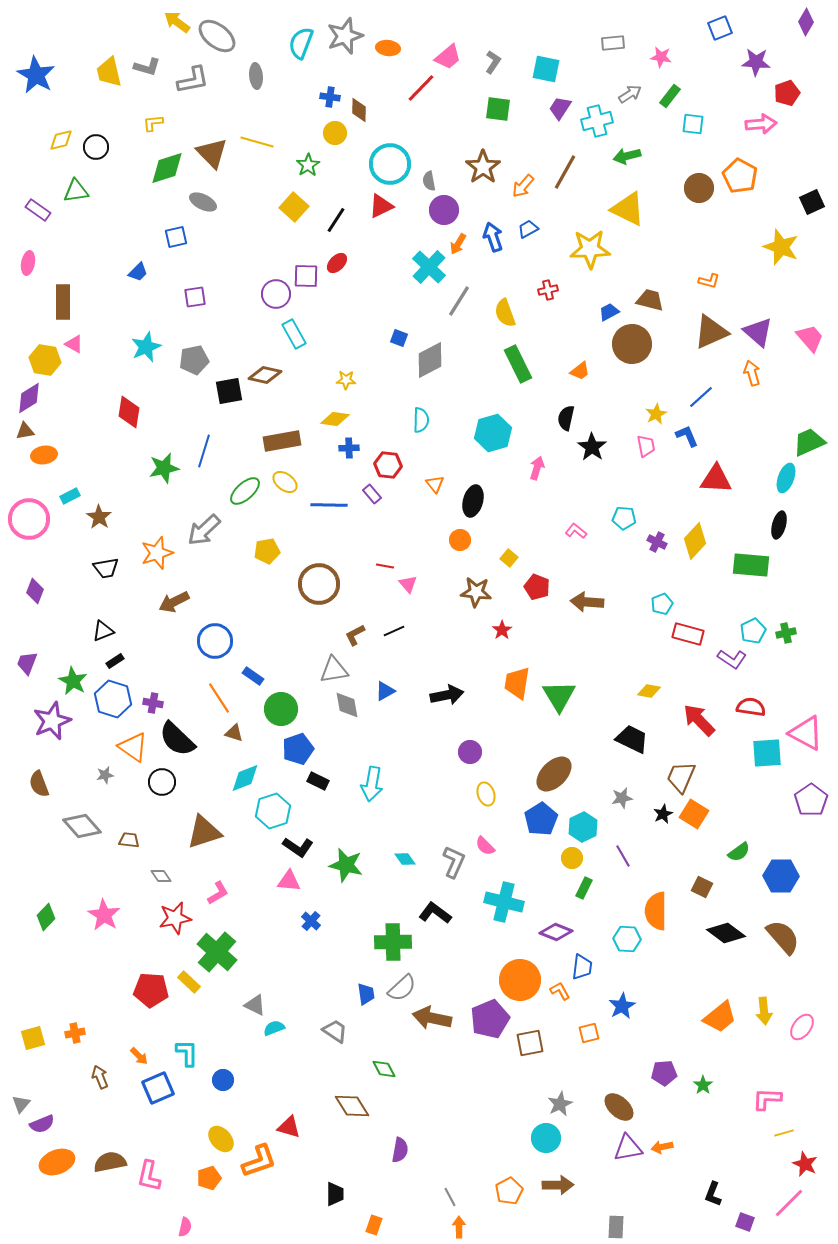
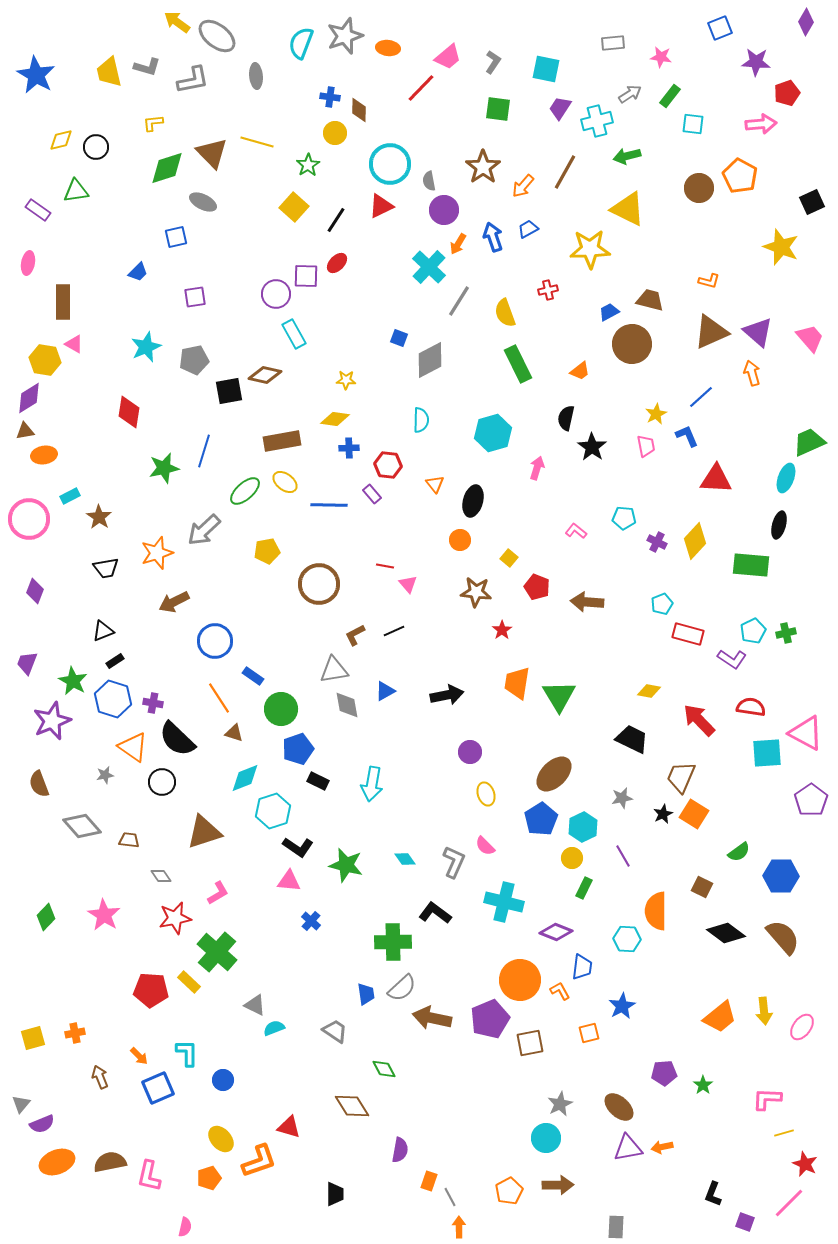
orange rectangle at (374, 1225): moved 55 px right, 44 px up
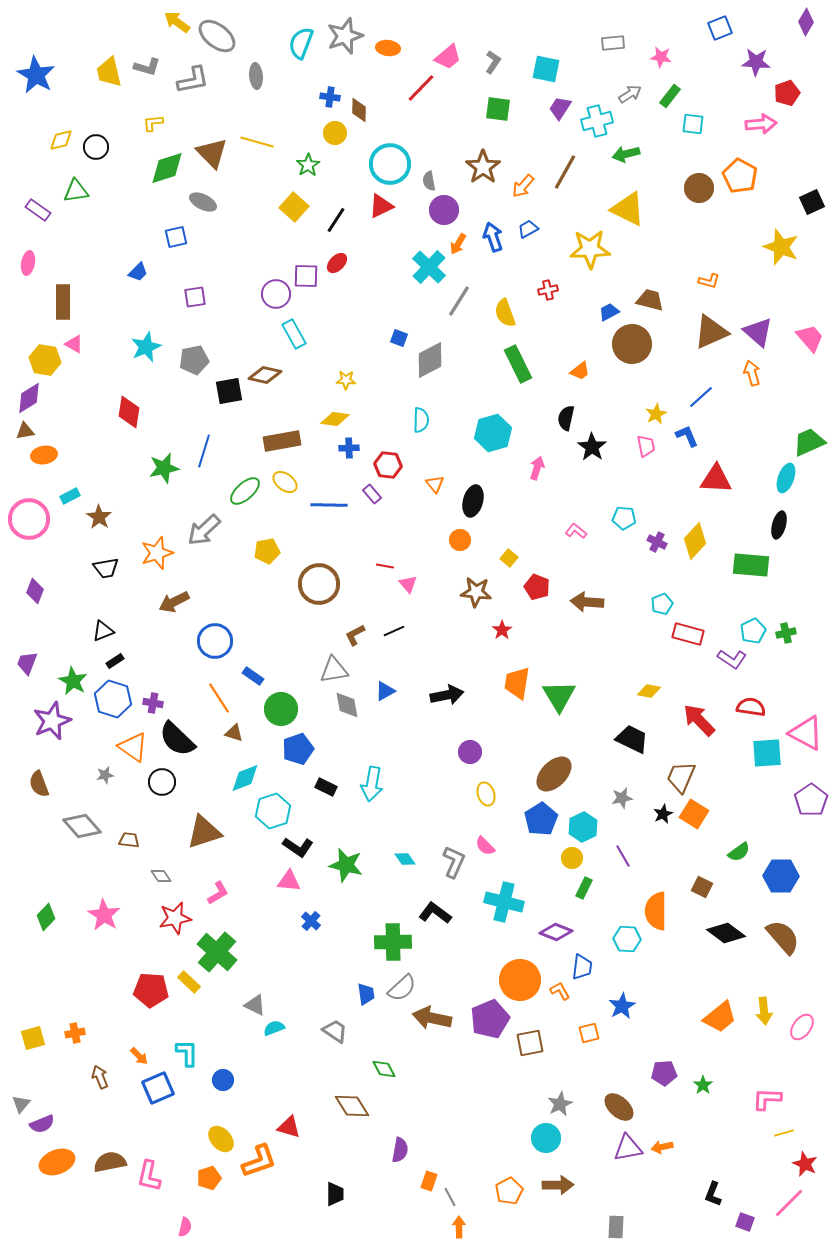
green arrow at (627, 156): moved 1 px left, 2 px up
black rectangle at (318, 781): moved 8 px right, 6 px down
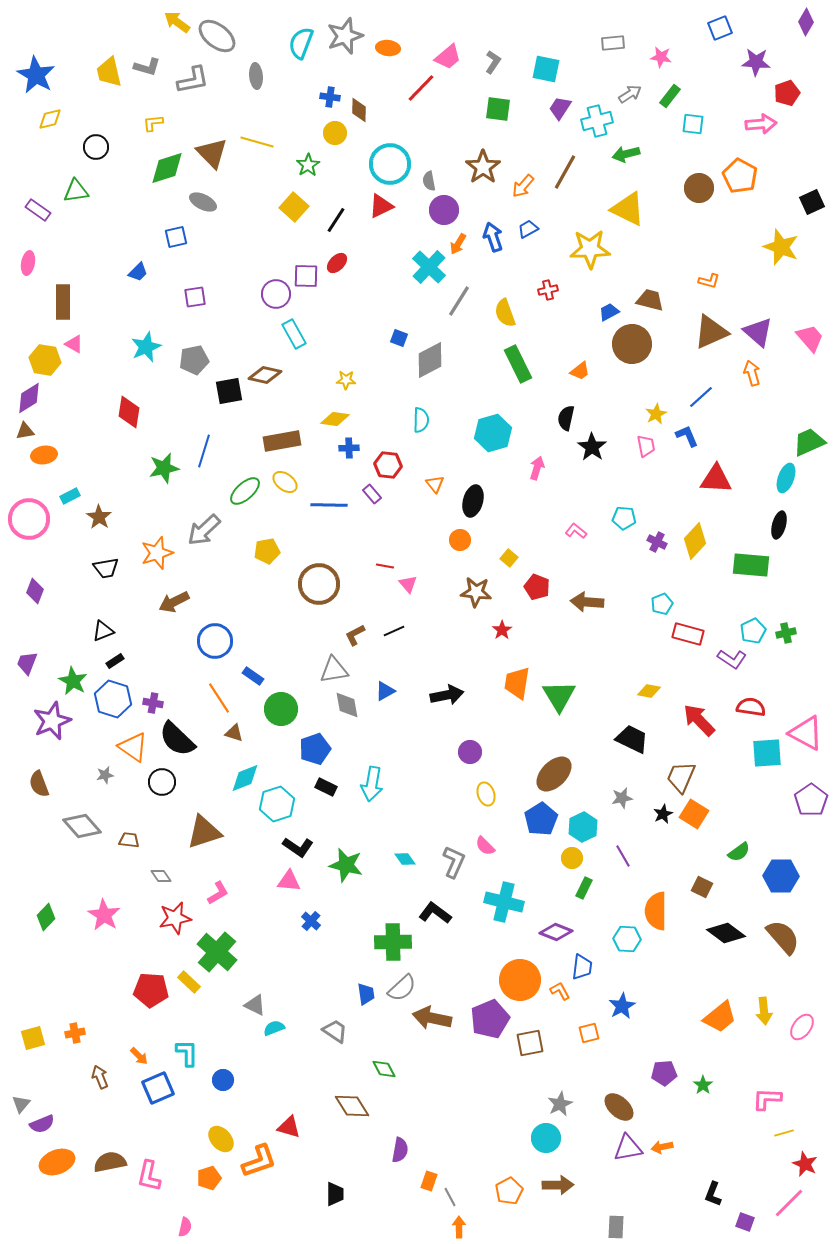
yellow diamond at (61, 140): moved 11 px left, 21 px up
blue pentagon at (298, 749): moved 17 px right
cyan hexagon at (273, 811): moved 4 px right, 7 px up
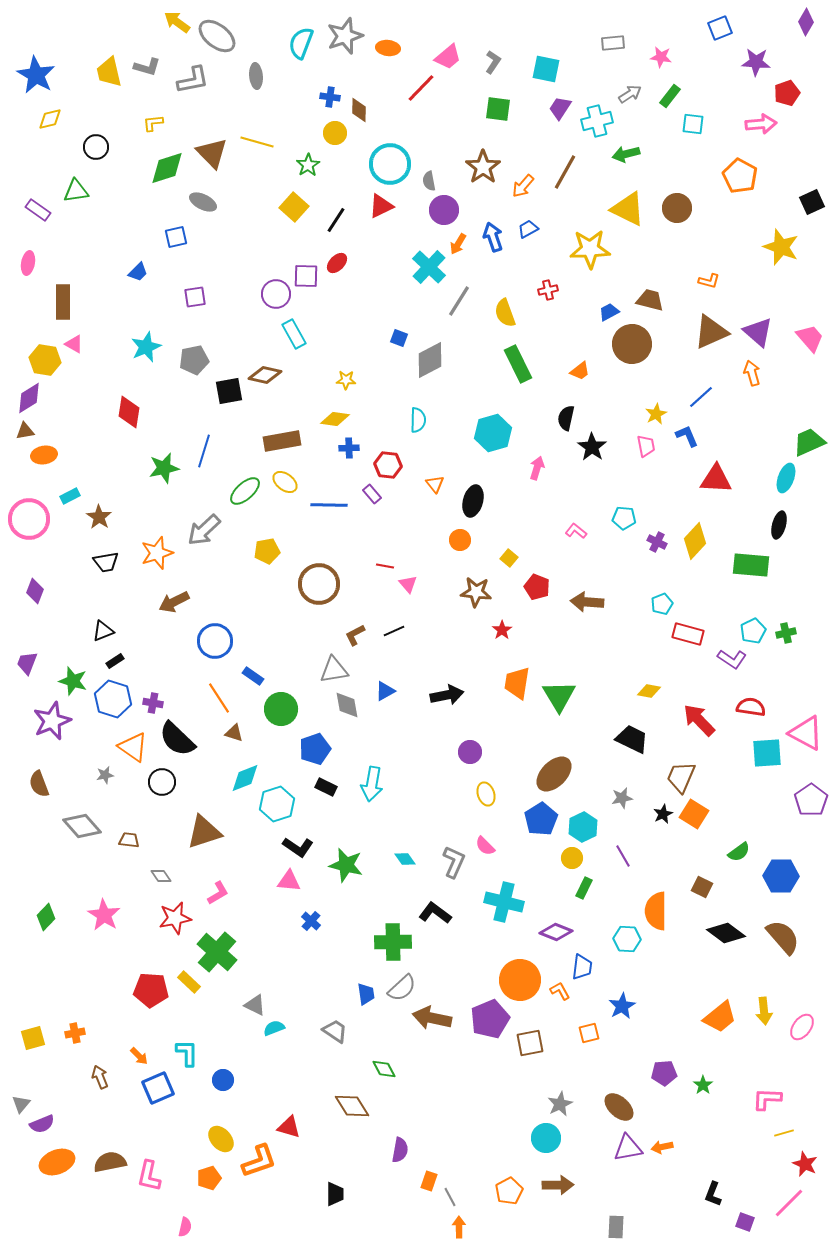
brown circle at (699, 188): moved 22 px left, 20 px down
cyan semicircle at (421, 420): moved 3 px left
black trapezoid at (106, 568): moved 6 px up
green star at (73, 681): rotated 12 degrees counterclockwise
